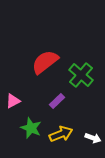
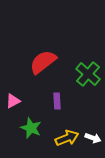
red semicircle: moved 2 px left
green cross: moved 7 px right, 1 px up
purple rectangle: rotated 49 degrees counterclockwise
yellow arrow: moved 6 px right, 4 px down
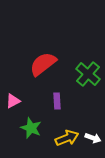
red semicircle: moved 2 px down
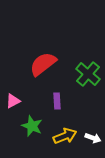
green star: moved 1 px right, 2 px up
yellow arrow: moved 2 px left, 2 px up
